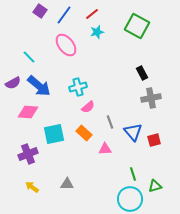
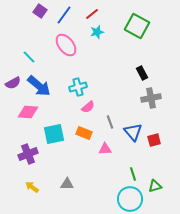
orange rectangle: rotated 21 degrees counterclockwise
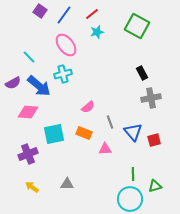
cyan cross: moved 15 px left, 13 px up
green line: rotated 16 degrees clockwise
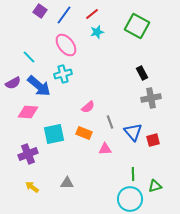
red square: moved 1 px left
gray triangle: moved 1 px up
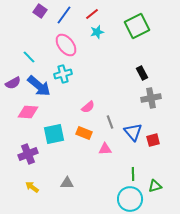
green square: rotated 35 degrees clockwise
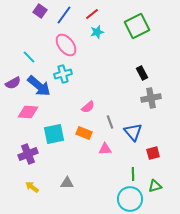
red square: moved 13 px down
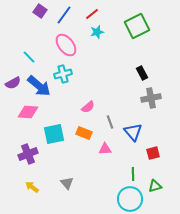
gray triangle: rotated 48 degrees clockwise
